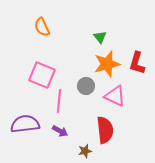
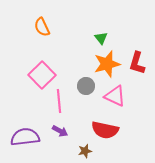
green triangle: moved 1 px right, 1 px down
pink square: rotated 24 degrees clockwise
pink line: rotated 10 degrees counterclockwise
purple semicircle: moved 13 px down
red semicircle: rotated 108 degrees clockwise
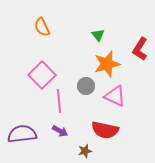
green triangle: moved 3 px left, 3 px up
red L-shape: moved 3 px right, 14 px up; rotated 15 degrees clockwise
purple semicircle: moved 3 px left, 3 px up
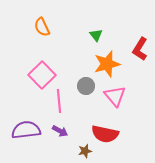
green triangle: moved 2 px left
pink triangle: rotated 25 degrees clockwise
red semicircle: moved 4 px down
purple semicircle: moved 4 px right, 4 px up
